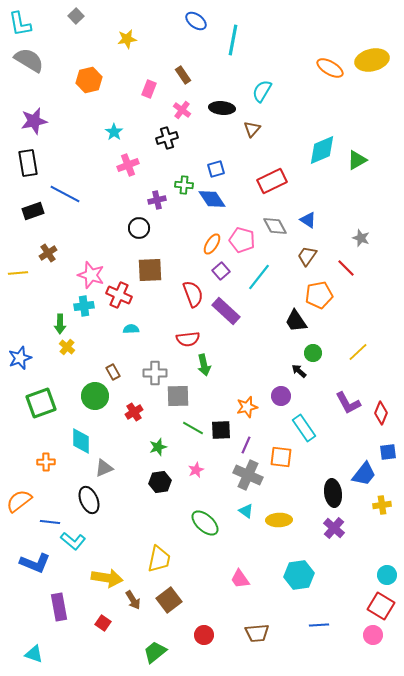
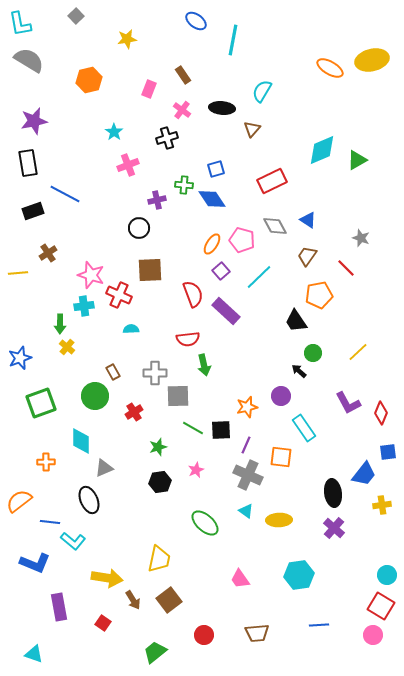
cyan line at (259, 277): rotated 8 degrees clockwise
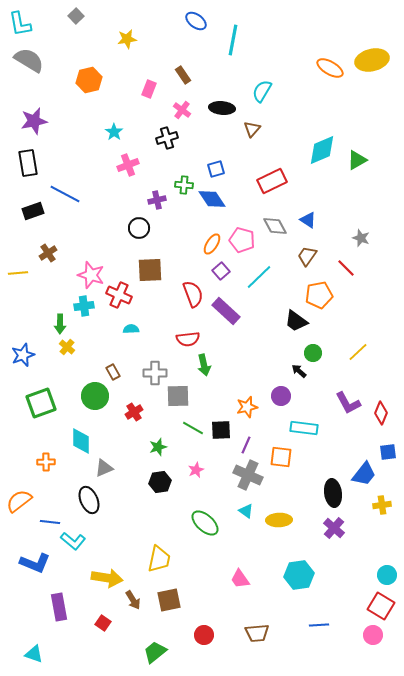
black trapezoid at (296, 321): rotated 20 degrees counterclockwise
blue star at (20, 358): moved 3 px right, 3 px up
cyan rectangle at (304, 428): rotated 48 degrees counterclockwise
brown square at (169, 600): rotated 25 degrees clockwise
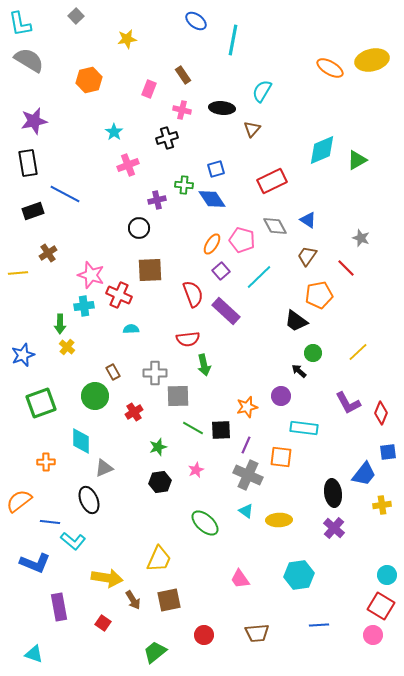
pink cross at (182, 110): rotated 24 degrees counterclockwise
yellow trapezoid at (159, 559): rotated 12 degrees clockwise
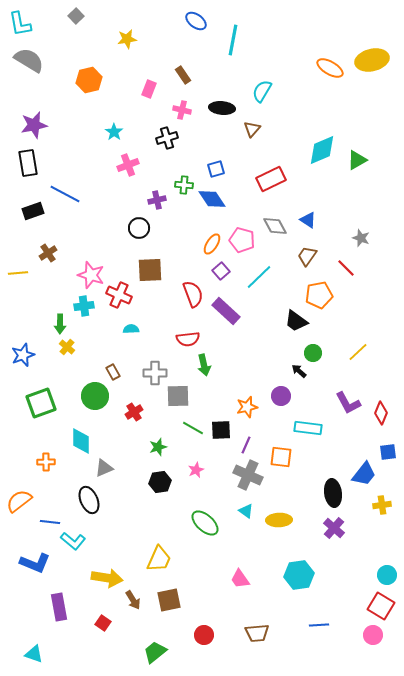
purple star at (34, 121): moved 4 px down
red rectangle at (272, 181): moved 1 px left, 2 px up
cyan rectangle at (304, 428): moved 4 px right
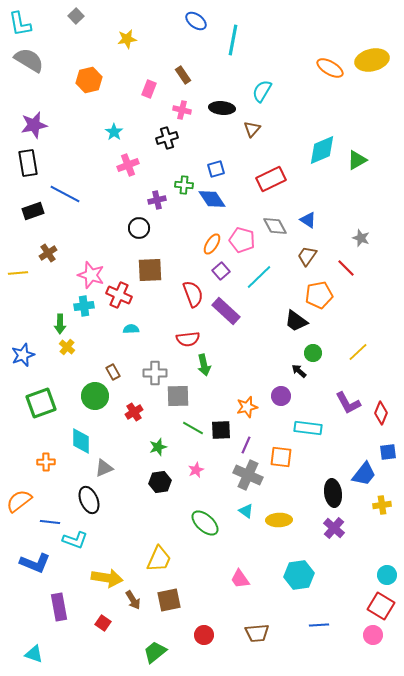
cyan L-shape at (73, 541): moved 2 px right, 1 px up; rotated 20 degrees counterclockwise
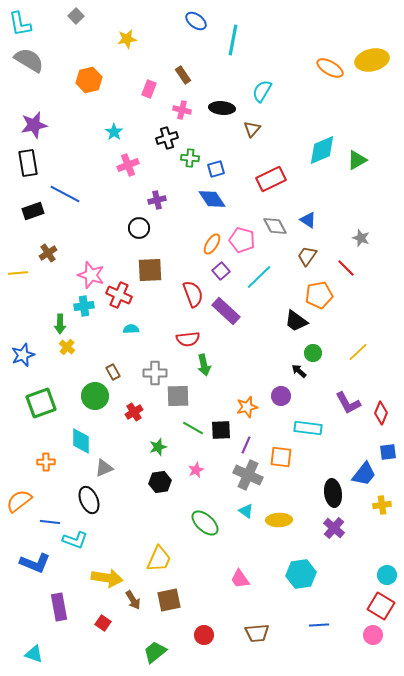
green cross at (184, 185): moved 6 px right, 27 px up
cyan hexagon at (299, 575): moved 2 px right, 1 px up
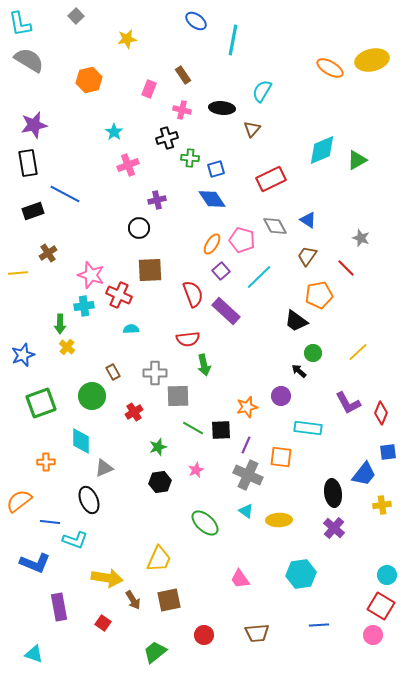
green circle at (95, 396): moved 3 px left
